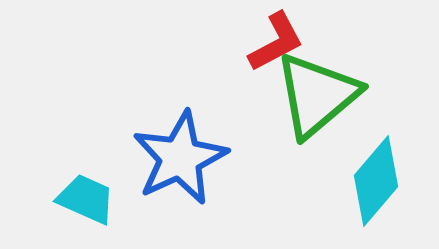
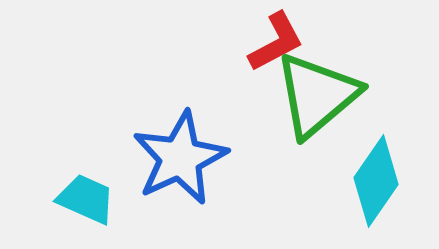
cyan diamond: rotated 6 degrees counterclockwise
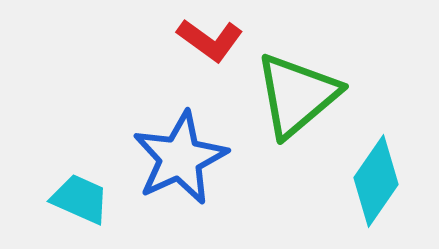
red L-shape: moved 66 px left, 2 px up; rotated 64 degrees clockwise
green triangle: moved 20 px left
cyan trapezoid: moved 6 px left
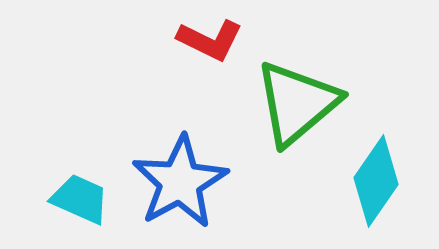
red L-shape: rotated 10 degrees counterclockwise
green triangle: moved 8 px down
blue star: moved 24 px down; rotated 4 degrees counterclockwise
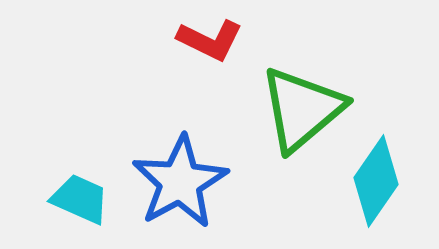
green triangle: moved 5 px right, 6 px down
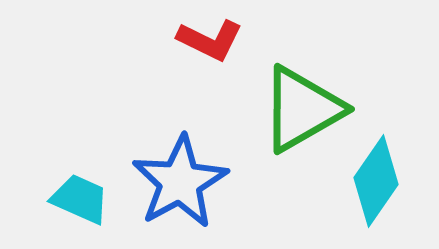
green triangle: rotated 10 degrees clockwise
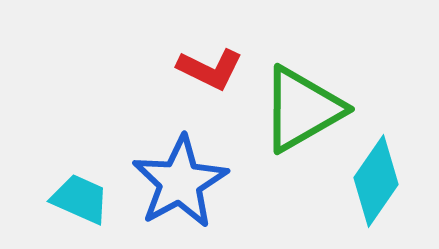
red L-shape: moved 29 px down
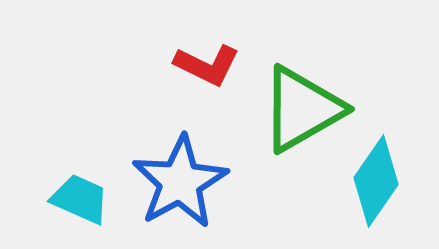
red L-shape: moved 3 px left, 4 px up
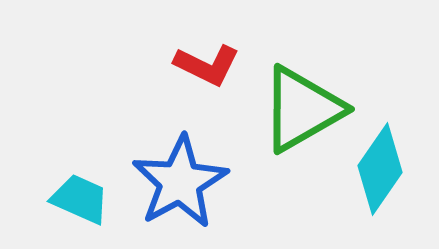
cyan diamond: moved 4 px right, 12 px up
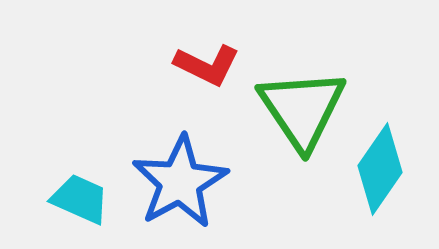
green triangle: rotated 34 degrees counterclockwise
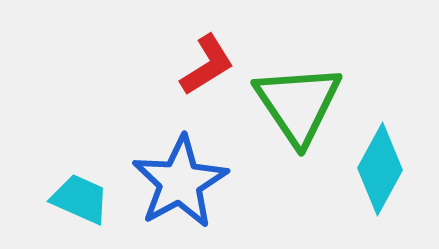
red L-shape: rotated 58 degrees counterclockwise
green triangle: moved 4 px left, 5 px up
cyan diamond: rotated 6 degrees counterclockwise
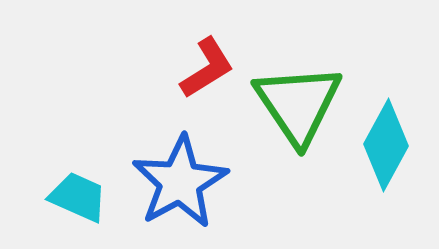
red L-shape: moved 3 px down
cyan diamond: moved 6 px right, 24 px up
cyan trapezoid: moved 2 px left, 2 px up
